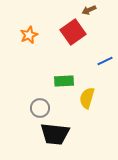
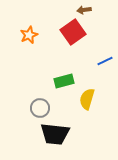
brown arrow: moved 5 px left; rotated 16 degrees clockwise
green rectangle: rotated 12 degrees counterclockwise
yellow semicircle: moved 1 px down
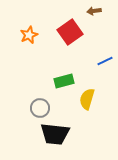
brown arrow: moved 10 px right, 1 px down
red square: moved 3 px left
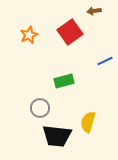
yellow semicircle: moved 1 px right, 23 px down
black trapezoid: moved 2 px right, 2 px down
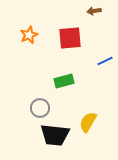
red square: moved 6 px down; rotated 30 degrees clockwise
yellow semicircle: rotated 15 degrees clockwise
black trapezoid: moved 2 px left, 1 px up
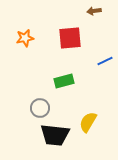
orange star: moved 4 px left, 3 px down; rotated 12 degrees clockwise
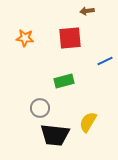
brown arrow: moved 7 px left
orange star: rotated 18 degrees clockwise
